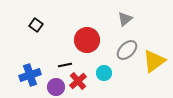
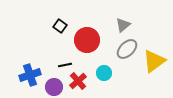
gray triangle: moved 2 px left, 6 px down
black square: moved 24 px right, 1 px down
gray ellipse: moved 1 px up
purple circle: moved 2 px left
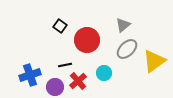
purple circle: moved 1 px right
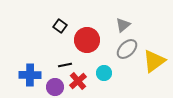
blue cross: rotated 20 degrees clockwise
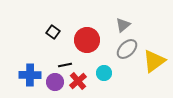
black square: moved 7 px left, 6 px down
purple circle: moved 5 px up
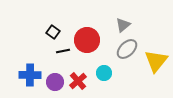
yellow triangle: moved 2 px right; rotated 15 degrees counterclockwise
black line: moved 2 px left, 14 px up
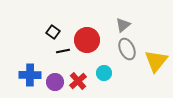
gray ellipse: rotated 70 degrees counterclockwise
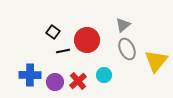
cyan circle: moved 2 px down
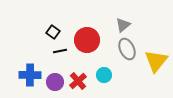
black line: moved 3 px left
